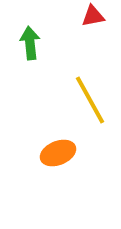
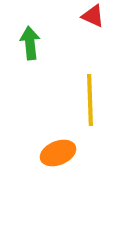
red triangle: rotated 35 degrees clockwise
yellow line: rotated 27 degrees clockwise
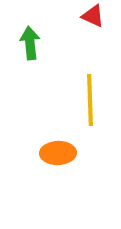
orange ellipse: rotated 20 degrees clockwise
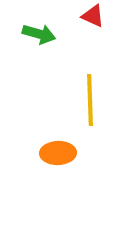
green arrow: moved 9 px right, 9 px up; rotated 112 degrees clockwise
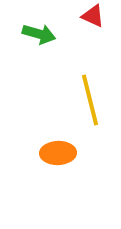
yellow line: rotated 12 degrees counterclockwise
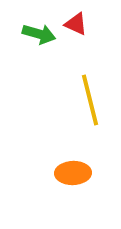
red triangle: moved 17 px left, 8 px down
orange ellipse: moved 15 px right, 20 px down
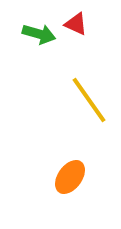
yellow line: moved 1 px left; rotated 21 degrees counterclockwise
orange ellipse: moved 3 px left, 4 px down; rotated 52 degrees counterclockwise
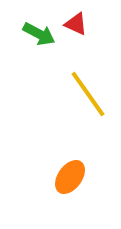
green arrow: rotated 12 degrees clockwise
yellow line: moved 1 px left, 6 px up
